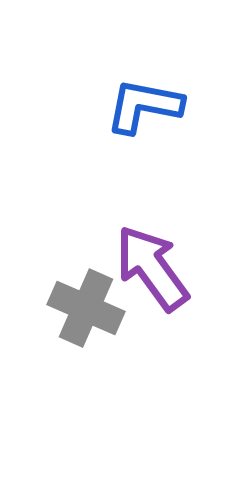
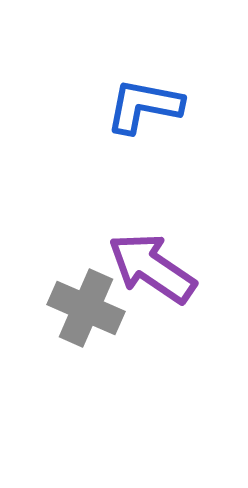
purple arrow: rotated 20 degrees counterclockwise
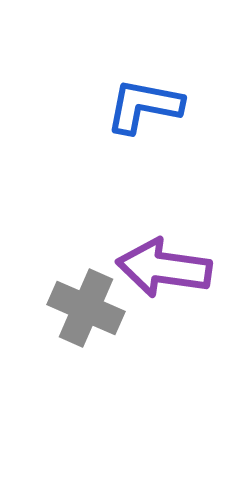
purple arrow: moved 12 px right; rotated 26 degrees counterclockwise
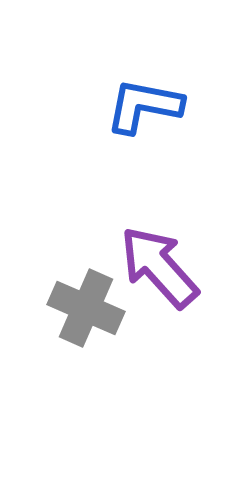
purple arrow: moved 5 px left, 1 px up; rotated 40 degrees clockwise
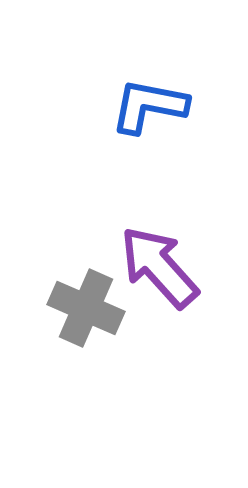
blue L-shape: moved 5 px right
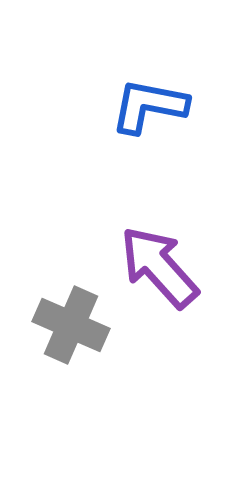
gray cross: moved 15 px left, 17 px down
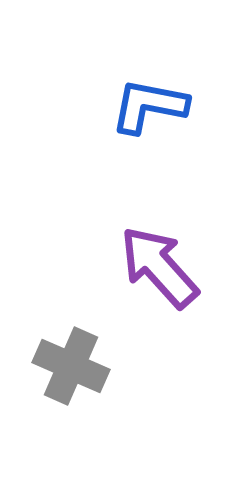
gray cross: moved 41 px down
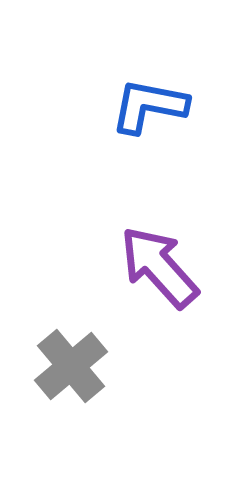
gray cross: rotated 26 degrees clockwise
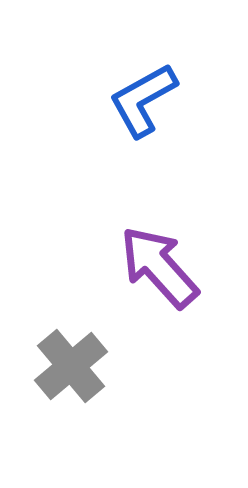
blue L-shape: moved 6 px left, 6 px up; rotated 40 degrees counterclockwise
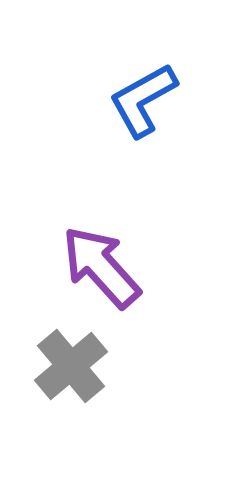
purple arrow: moved 58 px left
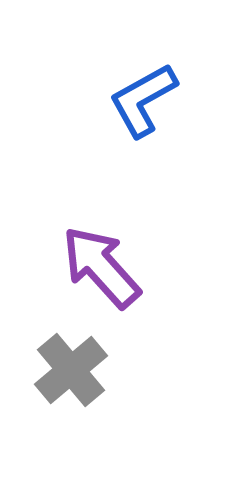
gray cross: moved 4 px down
